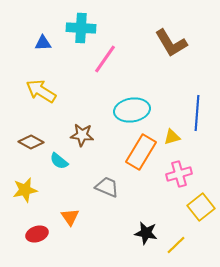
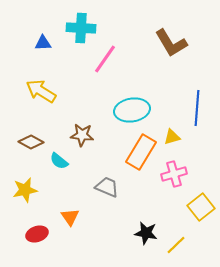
blue line: moved 5 px up
pink cross: moved 5 px left
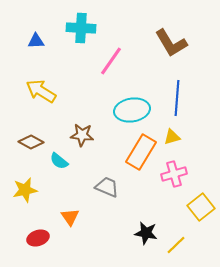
blue triangle: moved 7 px left, 2 px up
pink line: moved 6 px right, 2 px down
blue line: moved 20 px left, 10 px up
red ellipse: moved 1 px right, 4 px down
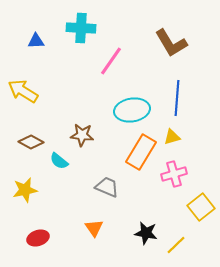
yellow arrow: moved 18 px left
orange triangle: moved 24 px right, 11 px down
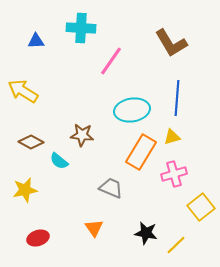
gray trapezoid: moved 4 px right, 1 px down
